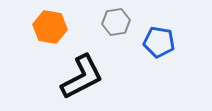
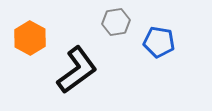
orange hexagon: moved 20 px left, 11 px down; rotated 20 degrees clockwise
black L-shape: moved 5 px left, 7 px up; rotated 9 degrees counterclockwise
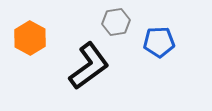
blue pentagon: rotated 12 degrees counterclockwise
black L-shape: moved 12 px right, 4 px up
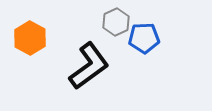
gray hexagon: rotated 16 degrees counterclockwise
blue pentagon: moved 15 px left, 4 px up
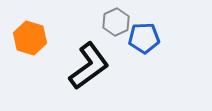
orange hexagon: rotated 12 degrees counterclockwise
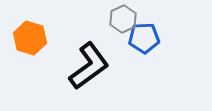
gray hexagon: moved 7 px right, 3 px up
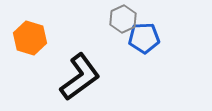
black L-shape: moved 9 px left, 11 px down
